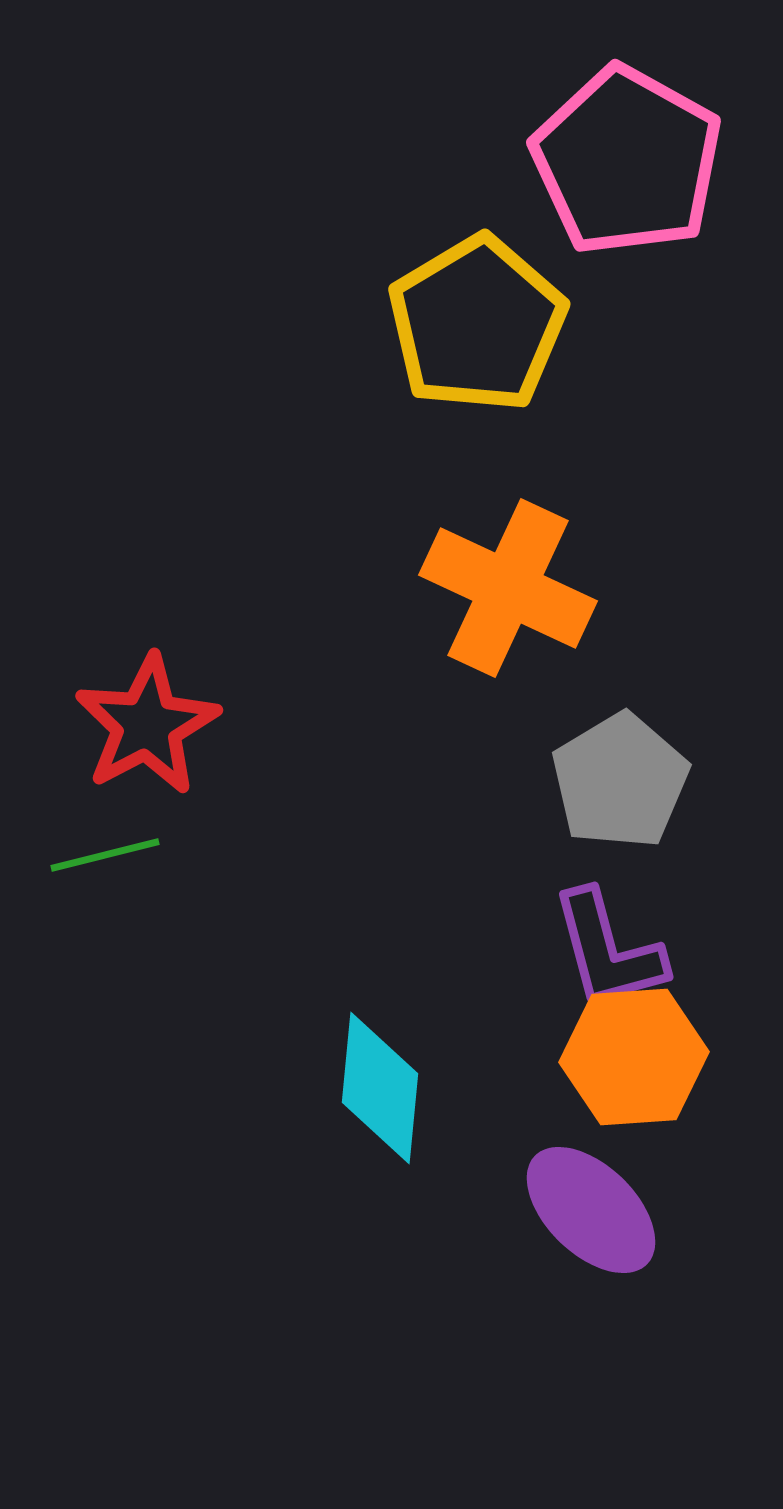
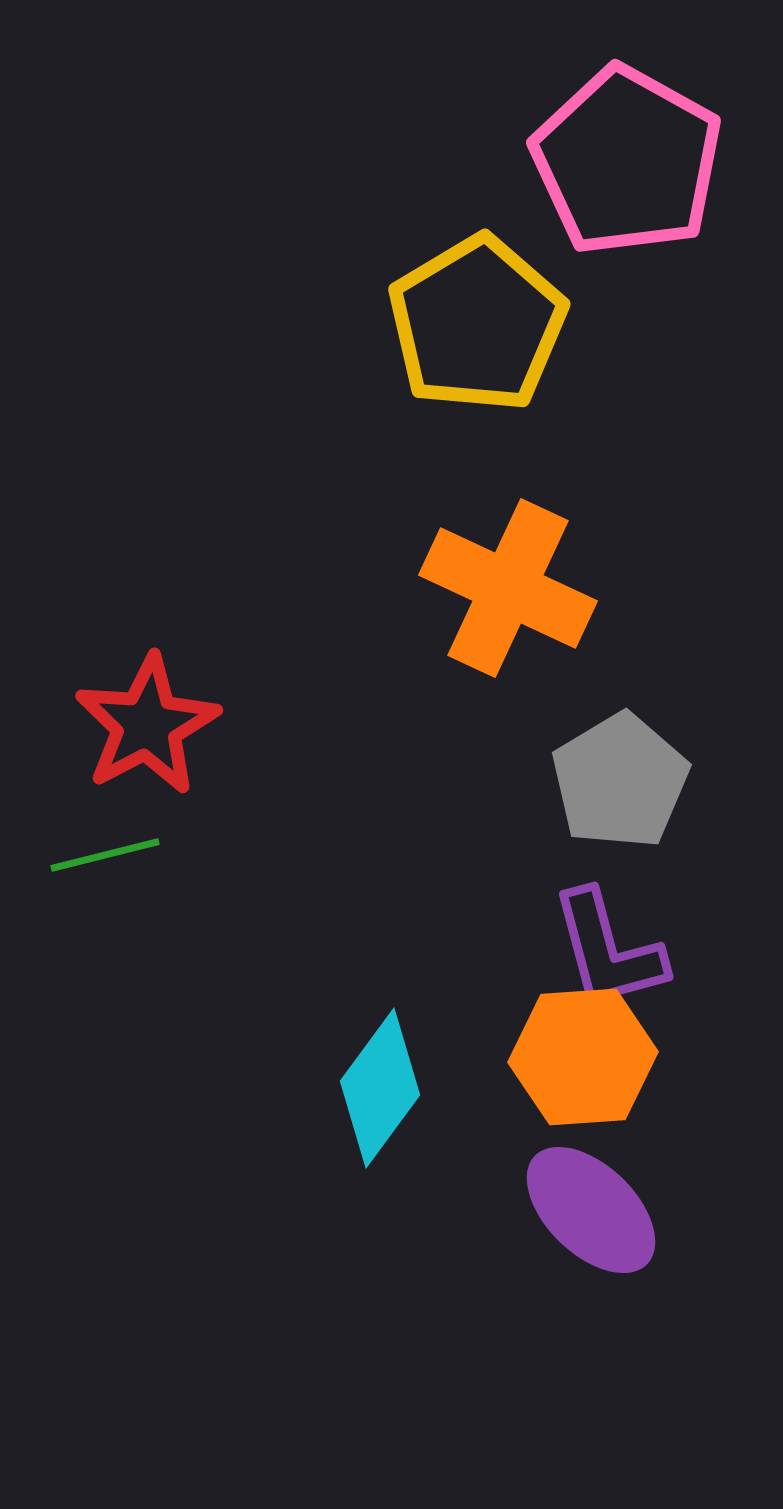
orange hexagon: moved 51 px left
cyan diamond: rotated 31 degrees clockwise
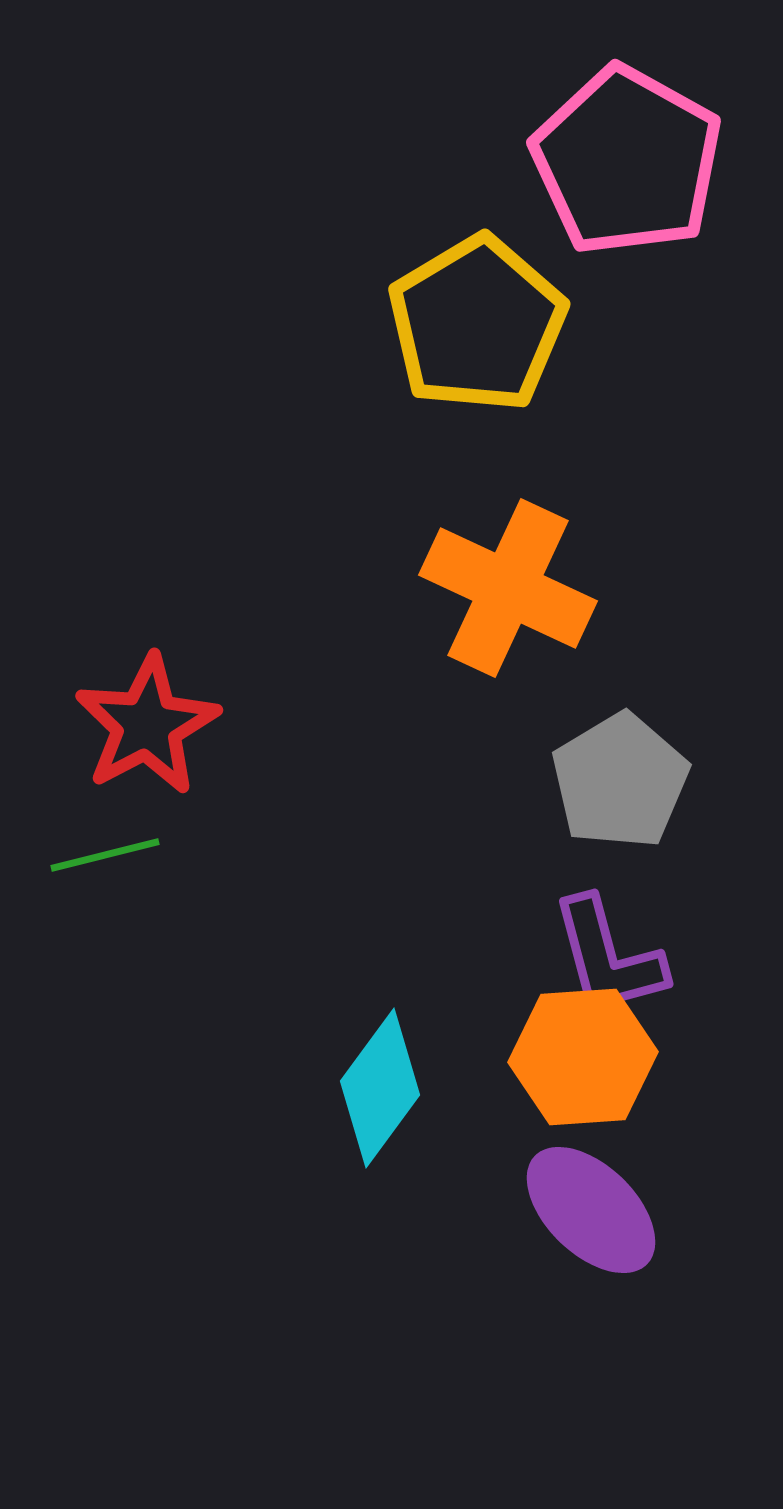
purple L-shape: moved 7 px down
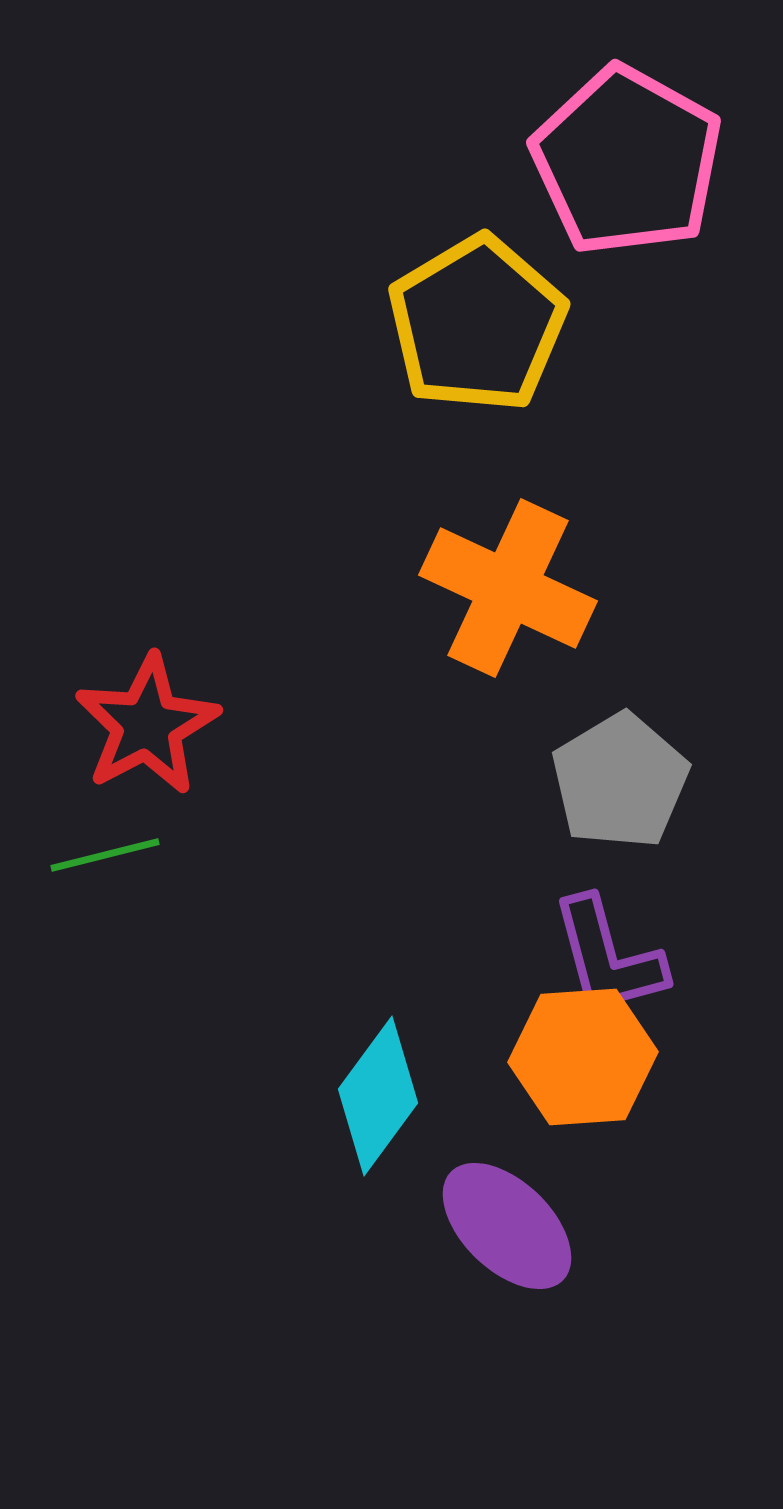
cyan diamond: moved 2 px left, 8 px down
purple ellipse: moved 84 px left, 16 px down
